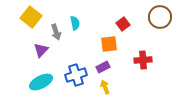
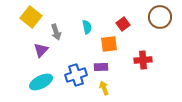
cyan semicircle: moved 12 px right, 4 px down
purple rectangle: moved 2 px left; rotated 24 degrees clockwise
yellow arrow: moved 1 px left, 1 px down
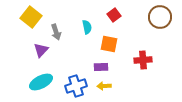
red square: moved 9 px left, 9 px up
orange square: rotated 18 degrees clockwise
blue cross: moved 11 px down
yellow arrow: moved 2 px up; rotated 72 degrees counterclockwise
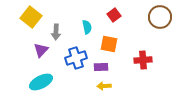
gray arrow: rotated 21 degrees clockwise
blue cross: moved 28 px up
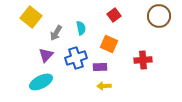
brown circle: moved 1 px left, 1 px up
cyan semicircle: moved 6 px left, 1 px down
gray arrow: moved 1 px down; rotated 28 degrees clockwise
orange square: rotated 12 degrees clockwise
purple triangle: moved 5 px right, 5 px down
purple rectangle: moved 1 px left
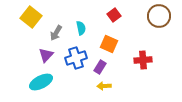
purple rectangle: rotated 56 degrees counterclockwise
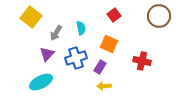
purple triangle: moved 1 px right, 1 px up
red cross: moved 1 px left, 1 px down; rotated 18 degrees clockwise
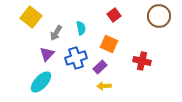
purple rectangle: rotated 16 degrees clockwise
cyan ellipse: rotated 20 degrees counterclockwise
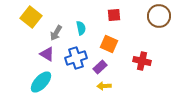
red square: rotated 32 degrees clockwise
purple triangle: rotated 42 degrees counterclockwise
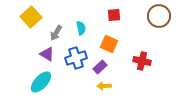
yellow square: rotated 10 degrees clockwise
